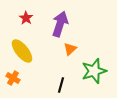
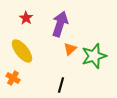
green star: moved 15 px up
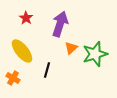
orange triangle: moved 1 px right, 1 px up
green star: moved 1 px right, 2 px up
black line: moved 14 px left, 15 px up
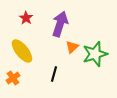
orange triangle: moved 1 px right, 1 px up
black line: moved 7 px right, 4 px down
orange cross: rotated 24 degrees clockwise
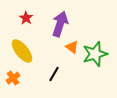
orange triangle: rotated 40 degrees counterclockwise
black line: rotated 14 degrees clockwise
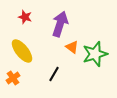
red star: moved 1 px left, 1 px up; rotated 16 degrees counterclockwise
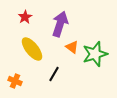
red star: rotated 24 degrees clockwise
yellow ellipse: moved 10 px right, 2 px up
orange cross: moved 2 px right, 3 px down; rotated 32 degrees counterclockwise
